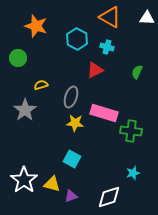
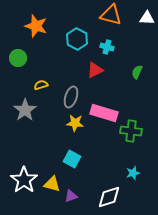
orange triangle: moved 1 px right, 2 px up; rotated 15 degrees counterclockwise
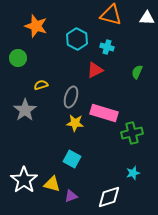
green cross: moved 1 px right, 2 px down; rotated 20 degrees counterclockwise
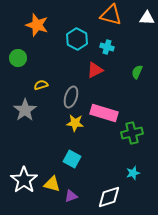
orange star: moved 1 px right, 1 px up
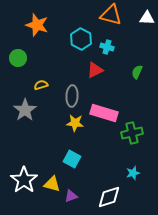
cyan hexagon: moved 4 px right
gray ellipse: moved 1 px right, 1 px up; rotated 15 degrees counterclockwise
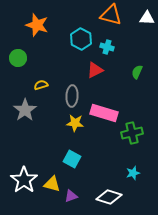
white diamond: rotated 35 degrees clockwise
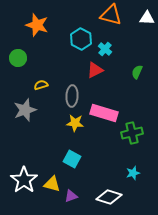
cyan cross: moved 2 px left, 2 px down; rotated 24 degrees clockwise
gray star: rotated 15 degrees clockwise
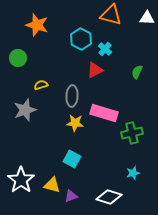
white star: moved 3 px left
yellow triangle: moved 1 px down
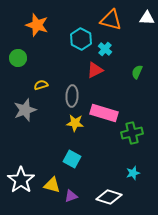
orange triangle: moved 5 px down
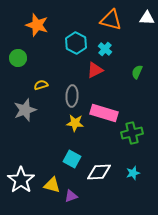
cyan hexagon: moved 5 px left, 4 px down
white diamond: moved 10 px left, 25 px up; rotated 20 degrees counterclockwise
